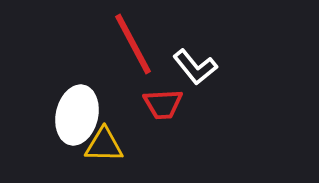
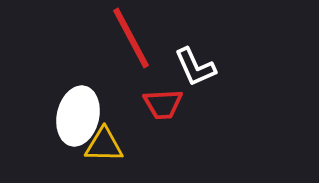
red line: moved 2 px left, 6 px up
white L-shape: rotated 15 degrees clockwise
white ellipse: moved 1 px right, 1 px down
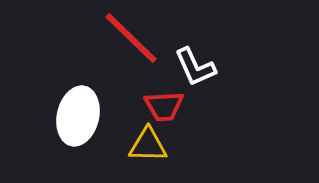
red line: rotated 18 degrees counterclockwise
red trapezoid: moved 1 px right, 2 px down
yellow triangle: moved 44 px right
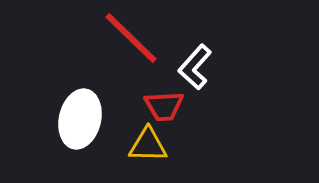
white L-shape: rotated 66 degrees clockwise
white ellipse: moved 2 px right, 3 px down
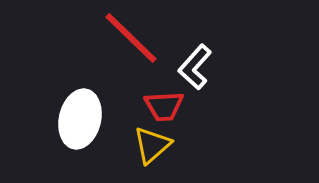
yellow triangle: moved 4 px right; rotated 42 degrees counterclockwise
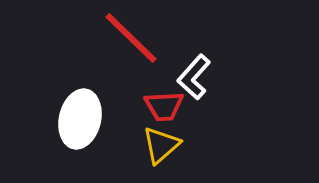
white L-shape: moved 1 px left, 10 px down
yellow triangle: moved 9 px right
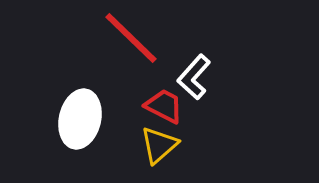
red trapezoid: rotated 150 degrees counterclockwise
yellow triangle: moved 2 px left
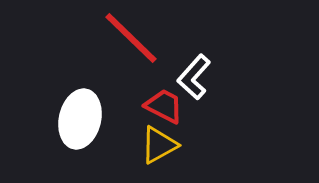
yellow triangle: rotated 12 degrees clockwise
